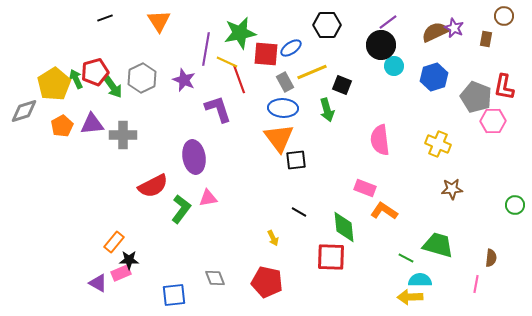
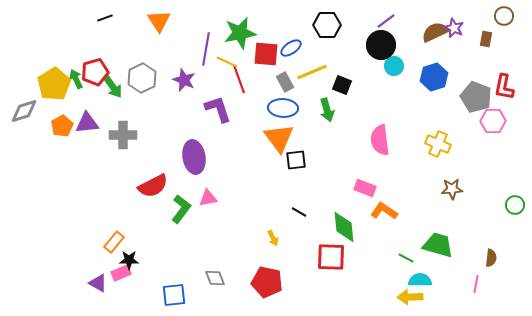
purple line at (388, 22): moved 2 px left, 1 px up
purple triangle at (92, 124): moved 5 px left, 1 px up
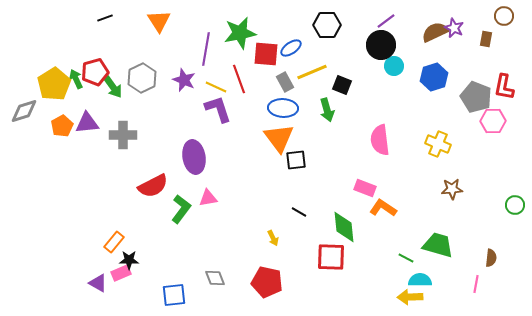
yellow line at (227, 62): moved 11 px left, 25 px down
orange L-shape at (384, 211): moved 1 px left, 3 px up
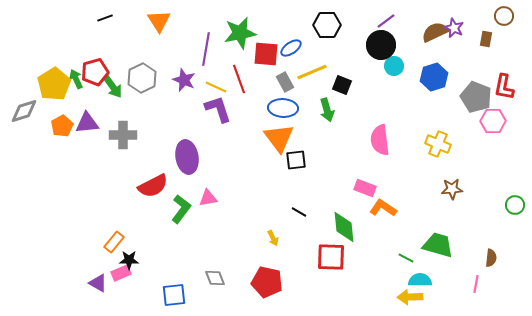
purple ellipse at (194, 157): moved 7 px left
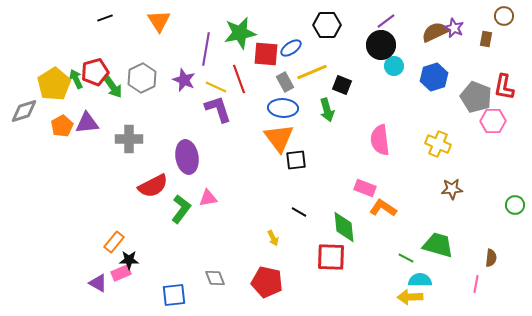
gray cross at (123, 135): moved 6 px right, 4 px down
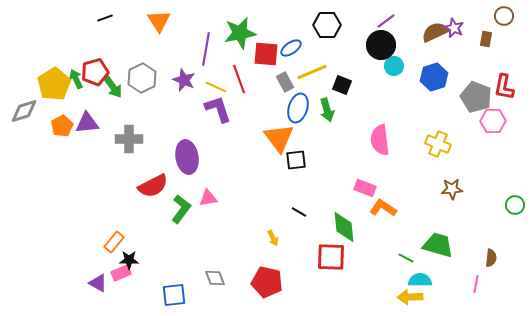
blue ellipse at (283, 108): moved 15 px right; rotated 76 degrees counterclockwise
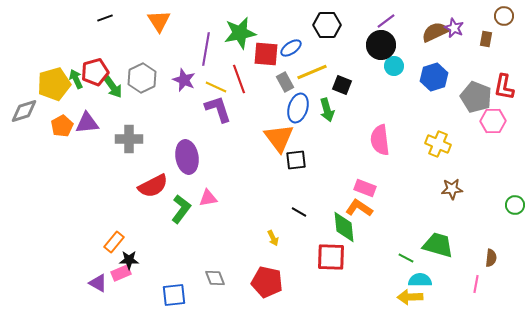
yellow pentagon at (54, 84): rotated 16 degrees clockwise
orange L-shape at (383, 208): moved 24 px left
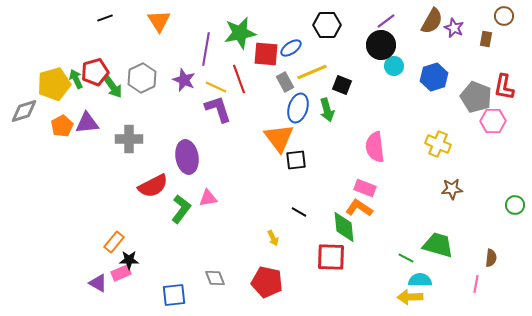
brown semicircle at (435, 32): moved 3 px left, 11 px up; rotated 144 degrees clockwise
pink semicircle at (380, 140): moved 5 px left, 7 px down
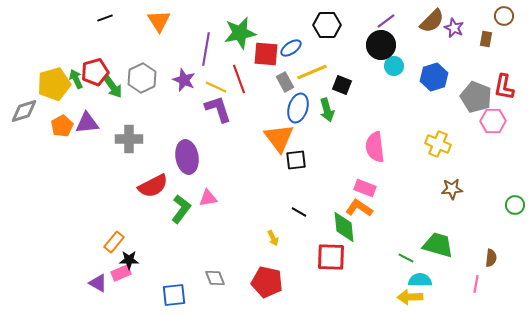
brown semicircle at (432, 21): rotated 16 degrees clockwise
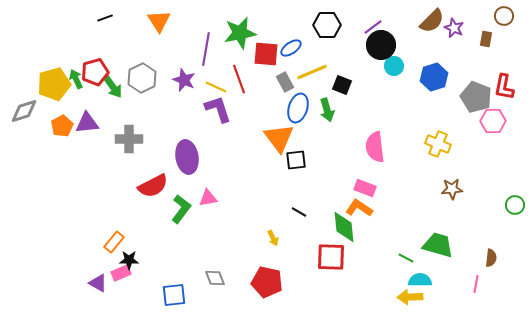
purple line at (386, 21): moved 13 px left, 6 px down
